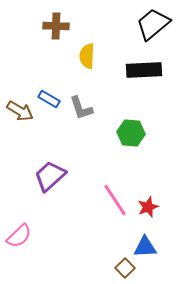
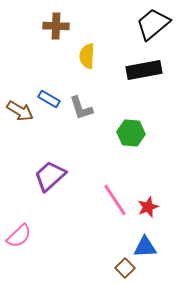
black rectangle: rotated 8 degrees counterclockwise
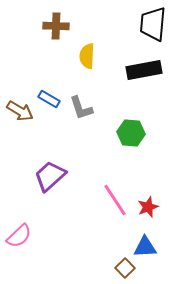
black trapezoid: rotated 45 degrees counterclockwise
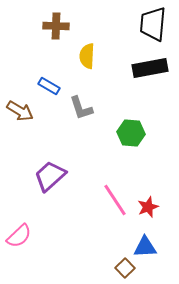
black rectangle: moved 6 px right, 2 px up
blue rectangle: moved 13 px up
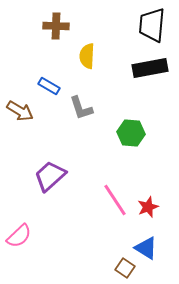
black trapezoid: moved 1 px left, 1 px down
blue triangle: moved 1 px right, 1 px down; rotated 35 degrees clockwise
brown square: rotated 12 degrees counterclockwise
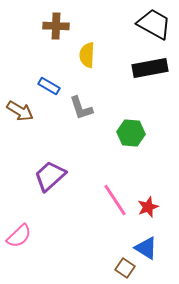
black trapezoid: moved 2 px right, 1 px up; rotated 114 degrees clockwise
yellow semicircle: moved 1 px up
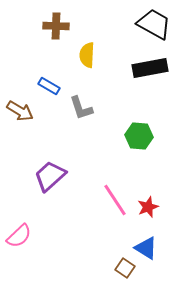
green hexagon: moved 8 px right, 3 px down
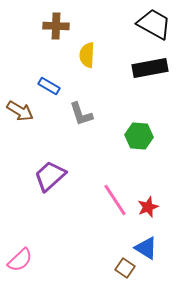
gray L-shape: moved 6 px down
pink semicircle: moved 1 px right, 24 px down
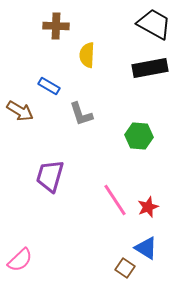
purple trapezoid: rotated 32 degrees counterclockwise
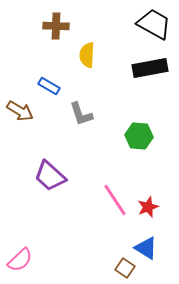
purple trapezoid: rotated 64 degrees counterclockwise
